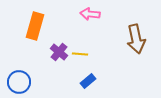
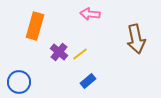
yellow line: rotated 42 degrees counterclockwise
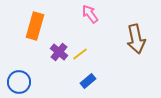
pink arrow: rotated 48 degrees clockwise
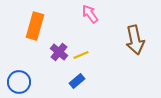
brown arrow: moved 1 px left, 1 px down
yellow line: moved 1 px right, 1 px down; rotated 14 degrees clockwise
blue rectangle: moved 11 px left
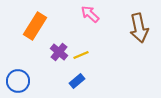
pink arrow: rotated 12 degrees counterclockwise
orange rectangle: rotated 16 degrees clockwise
brown arrow: moved 4 px right, 12 px up
blue circle: moved 1 px left, 1 px up
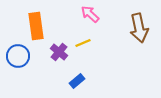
orange rectangle: moved 1 px right; rotated 40 degrees counterclockwise
yellow line: moved 2 px right, 12 px up
blue circle: moved 25 px up
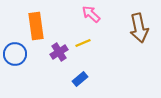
pink arrow: moved 1 px right
purple cross: rotated 18 degrees clockwise
blue circle: moved 3 px left, 2 px up
blue rectangle: moved 3 px right, 2 px up
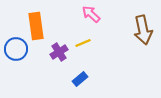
brown arrow: moved 4 px right, 2 px down
blue circle: moved 1 px right, 5 px up
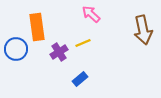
orange rectangle: moved 1 px right, 1 px down
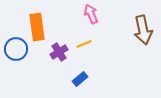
pink arrow: rotated 24 degrees clockwise
yellow line: moved 1 px right, 1 px down
